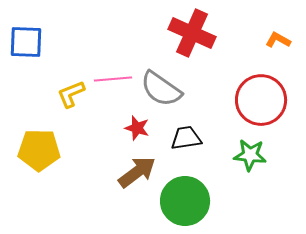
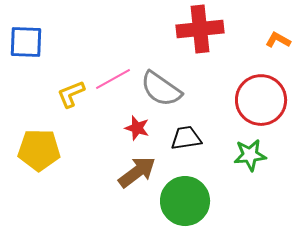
red cross: moved 8 px right, 4 px up; rotated 30 degrees counterclockwise
pink line: rotated 24 degrees counterclockwise
green star: rotated 12 degrees counterclockwise
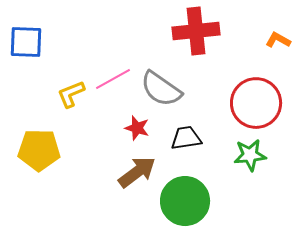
red cross: moved 4 px left, 2 px down
red circle: moved 5 px left, 3 px down
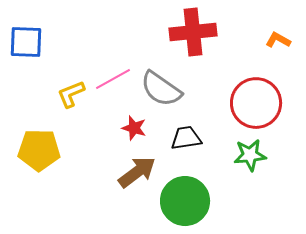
red cross: moved 3 px left, 1 px down
red star: moved 3 px left
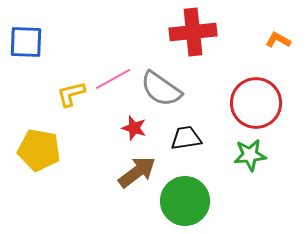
yellow L-shape: rotated 8 degrees clockwise
yellow pentagon: rotated 9 degrees clockwise
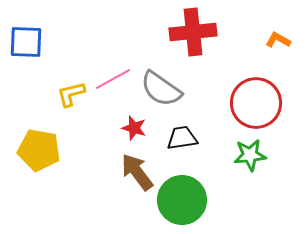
black trapezoid: moved 4 px left
brown arrow: rotated 90 degrees counterclockwise
green circle: moved 3 px left, 1 px up
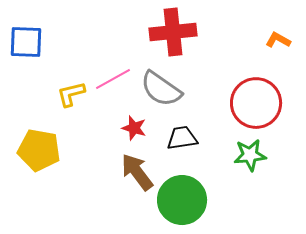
red cross: moved 20 px left
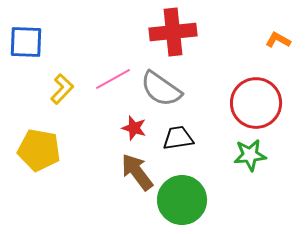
yellow L-shape: moved 9 px left, 5 px up; rotated 148 degrees clockwise
black trapezoid: moved 4 px left
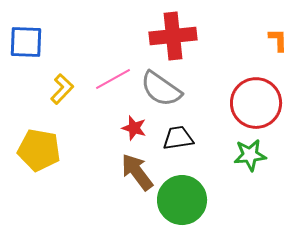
red cross: moved 4 px down
orange L-shape: rotated 60 degrees clockwise
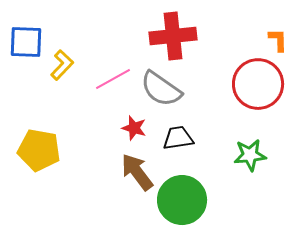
yellow L-shape: moved 24 px up
red circle: moved 2 px right, 19 px up
